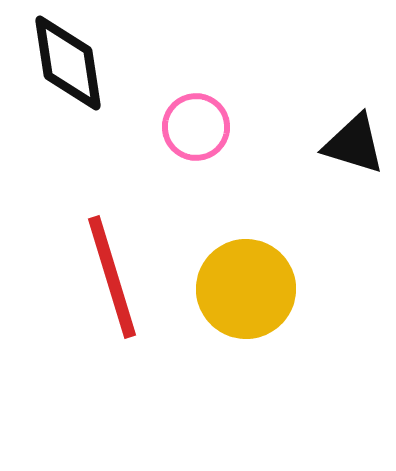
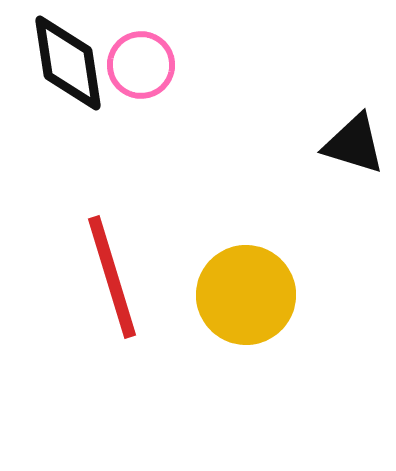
pink circle: moved 55 px left, 62 px up
yellow circle: moved 6 px down
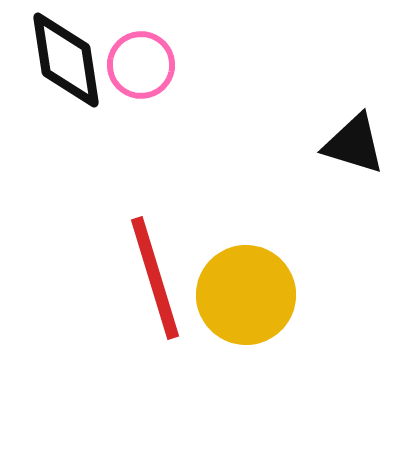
black diamond: moved 2 px left, 3 px up
red line: moved 43 px right, 1 px down
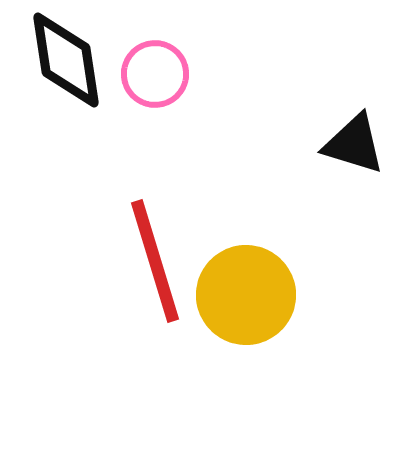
pink circle: moved 14 px right, 9 px down
red line: moved 17 px up
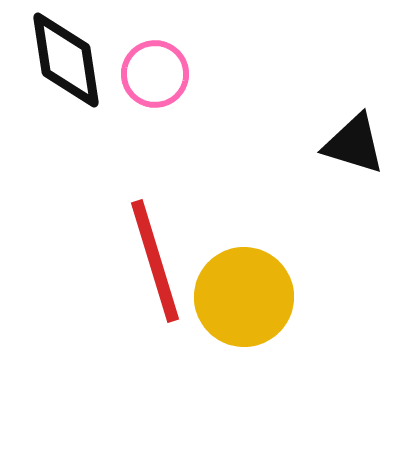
yellow circle: moved 2 px left, 2 px down
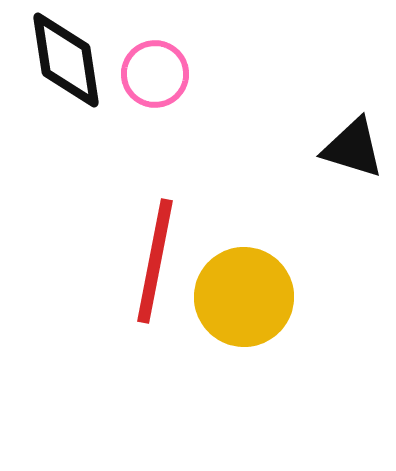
black triangle: moved 1 px left, 4 px down
red line: rotated 28 degrees clockwise
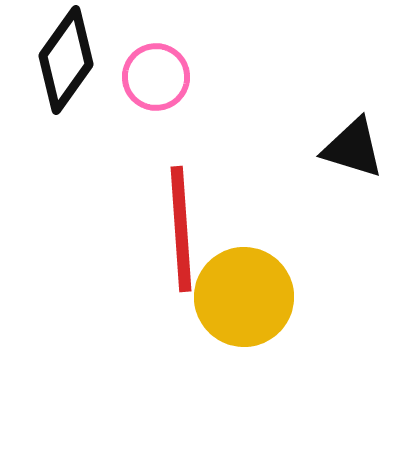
black diamond: rotated 44 degrees clockwise
pink circle: moved 1 px right, 3 px down
red line: moved 26 px right, 32 px up; rotated 15 degrees counterclockwise
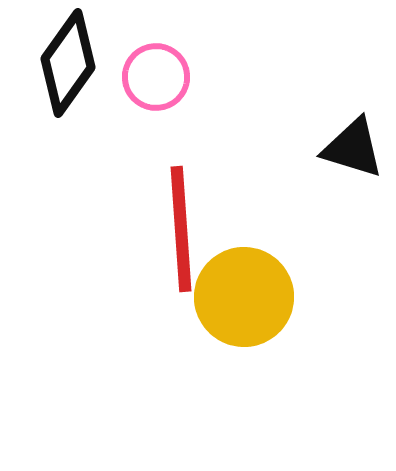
black diamond: moved 2 px right, 3 px down
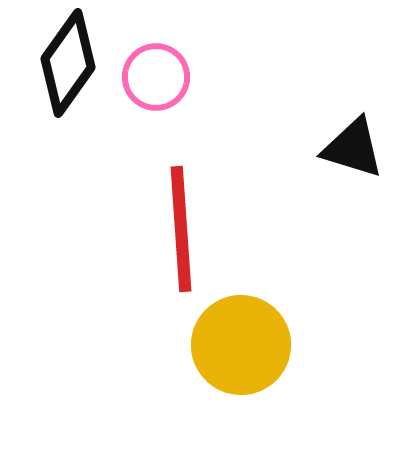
yellow circle: moved 3 px left, 48 px down
